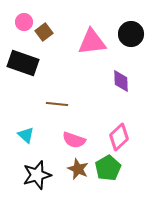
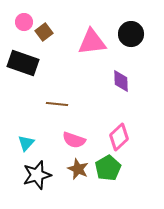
cyan triangle: moved 8 px down; rotated 30 degrees clockwise
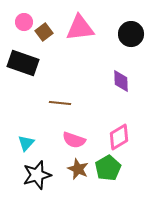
pink triangle: moved 12 px left, 14 px up
brown line: moved 3 px right, 1 px up
pink diamond: rotated 12 degrees clockwise
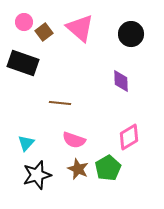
pink triangle: rotated 48 degrees clockwise
pink diamond: moved 10 px right
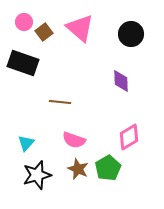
brown line: moved 1 px up
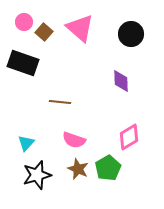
brown square: rotated 12 degrees counterclockwise
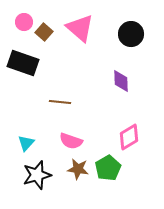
pink semicircle: moved 3 px left, 1 px down
brown star: rotated 15 degrees counterclockwise
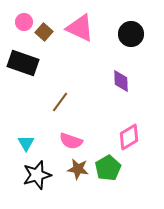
pink triangle: rotated 16 degrees counterclockwise
brown line: rotated 60 degrees counterclockwise
cyan triangle: rotated 12 degrees counterclockwise
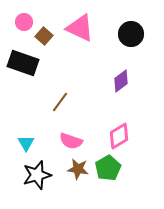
brown square: moved 4 px down
purple diamond: rotated 55 degrees clockwise
pink diamond: moved 10 px left, 1 px up
